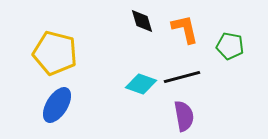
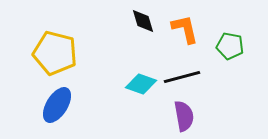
black diamond: moved 1 px right
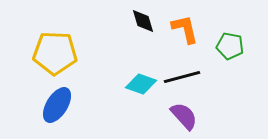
yellow pentagon: rotated 12 degrees counterclockwise
purple semicircle: rotated 32 degrees counterclockwise
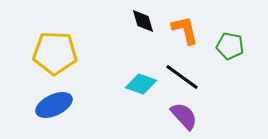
orange L-shape: moved 1 px down
black line: rotated 51 degrees clockwise
blue ellipse: moved 3 px left; rotated 33 degrees clockwise
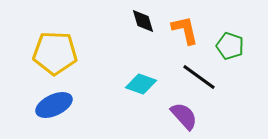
green pentagon: rotated 8 degrees clockwise
black line: moved 17 px right
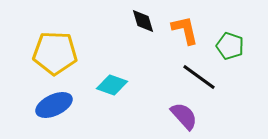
cyan diamond: moved 29 px left, 1 px down
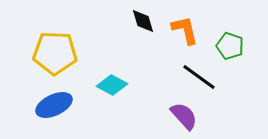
cyan diamond: rotated 8 degrees clockwise
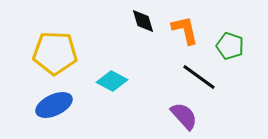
cyan diamond: moved 4 px up
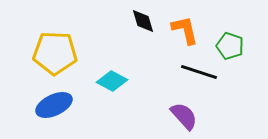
black line: moved 5 px up; rotated 18 degrees counterclockwise
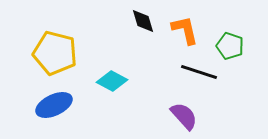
yellow pentagon: rotated 12 degrees clockwise
